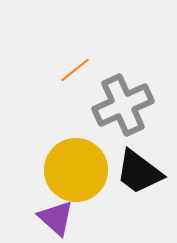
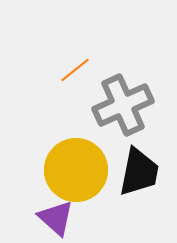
black trapezoid: rotated 116 degrees counterclockwise
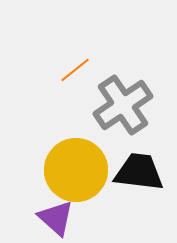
gray cross: rotated 10 degrees counterclockwise
black trapezoid: rotated 94 degrees counterclockwise
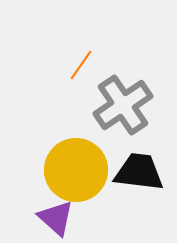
orange line: moved 6 px right, 5 px up; rotated 16 degrees counterclockwise
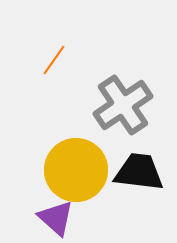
orange line: moved 27 px left, 5 px up
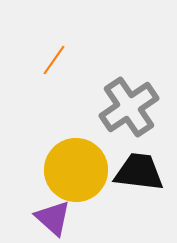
gray cross: moved 6 px right, 2 px down
purple triangle: moved 3 px left
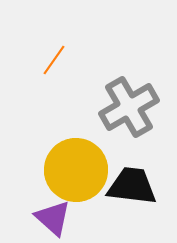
gray cross: rotated 4 degrees clockwise
black trapezoid: moved 7 px left, 14 px down
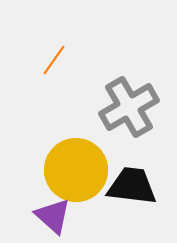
purple triangle: moved 2 px up
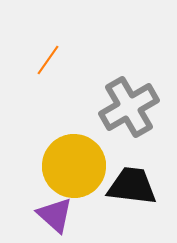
orange line: moved 6 px left
yellow circle: moved 2 px left, 4 px up
purple triangle: moved 2 px right, 1 px up
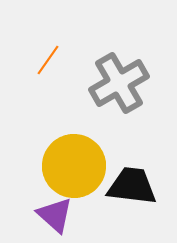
gray cross: moved 10 px left, 24 px up
